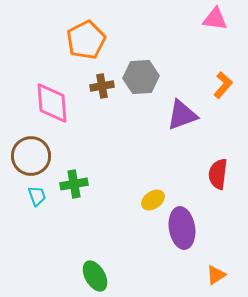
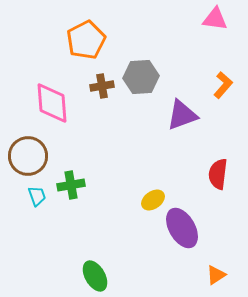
brown circle: moved 3 px left
green cross: moved 3 px left, 1 px down
purple ellipse: rotated 21 degrees counterclockwise
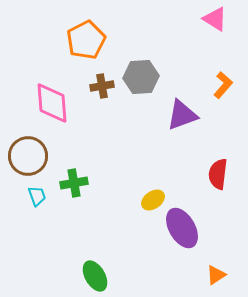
pink triangle: rotated 24 degrees clockwise
green cross: moved 3 px right, 2 px up
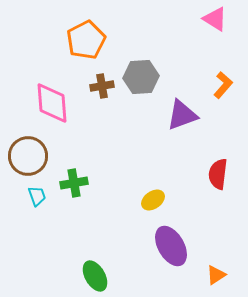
purple ellipse: moved 11 px left, 18 px down
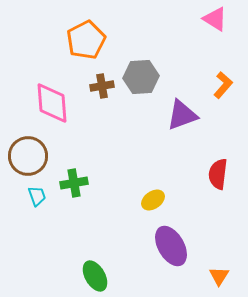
orange triangle: moved 3 px right, 1 px down; rotated 25 degrees counterclockwise
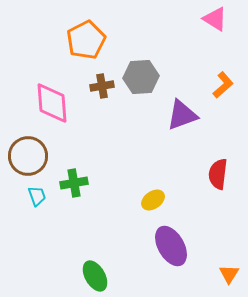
orange L-shape: rotated 8 degrees clockwise
orange triangle: moved 10 px right, 2 px up
